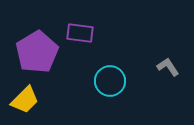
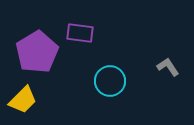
yellow trapezoid: moved 2 px left
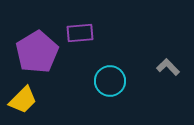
purple rectangle: rotated 12 degrees counterclockwise
gray L-shape: rotated 10 degrees counterclockwise
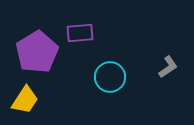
gray L-shape: rotated 100 degrees clockwise
cyan circle: moved 4 px up
yellow trapezoid: moved 2 px right; rotated 12 degrees counterclockwise
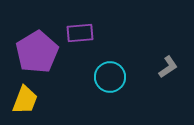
yellow trapezoid: rotated 12 degrees counterclockwise
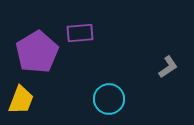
cyan circle: moved 1 px left, 22 px down
yellow trapezoid: moved 4 px left
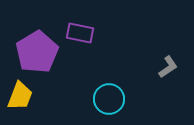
purple rectangle: rotated 16 degrees clockwise
yellow trapezoid: moved 1 px left, 4 px up
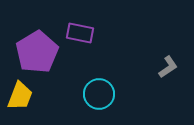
cyan circle: moved 10 px left, 5 px up
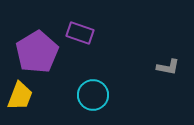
purple rectangle: rotated 8 degrees clockwise
gray L-shape: rotated 45 degrees clockwise
cyan circle: moved 6 px left, 1 px down
